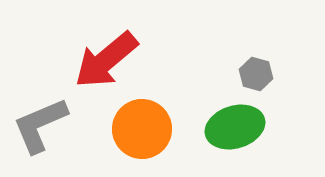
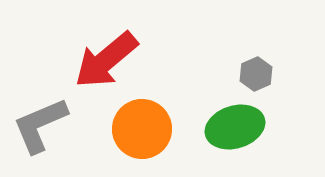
gray hexagon: rotated 20 degrees clockwise
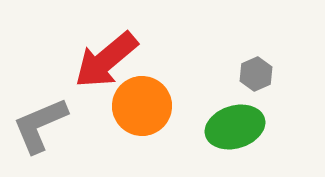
orange circle: moved 23 px up
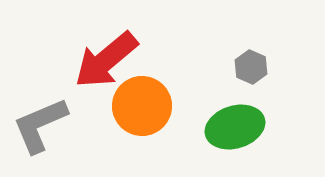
gray hexagon: moved 5 px left, 7 px up; rotated 12 degrees counterclockwise
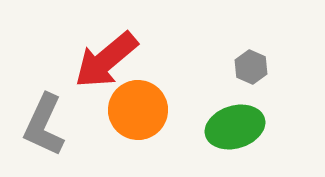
orange circle: moved 4 px left, 4 px down
gray L-shape: moved 4 px right; rotated 42 degrees counterclockwise
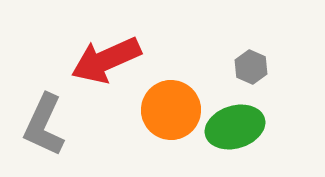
red arrow: rotated 16 degrees clockwise
orange circle: moved 33 px right
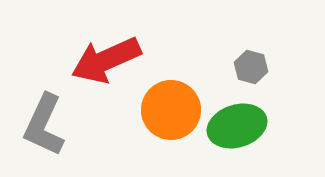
gray hexagon: rotated 8 degrees counterclockwise
green ellipse: moved 2 px right, 1 px up
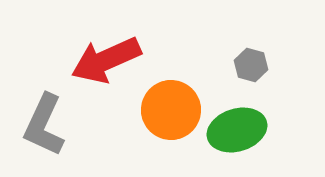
gray hexagon: moved 2 px up
green ellipse: moved 4 px down
